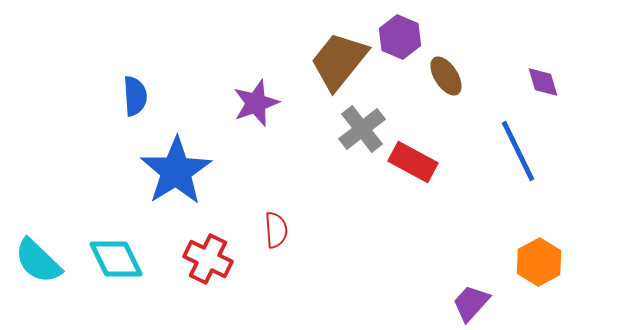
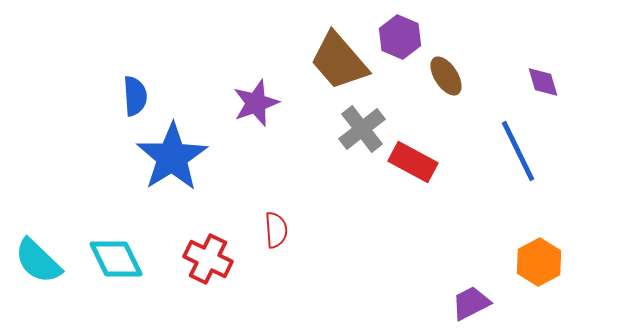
brown trapezoid: rotated 80 degrees counterclockwise
blue star: moved 4 px left, 14 px up
purple trapezoid: rotated 21 degrees clockwise
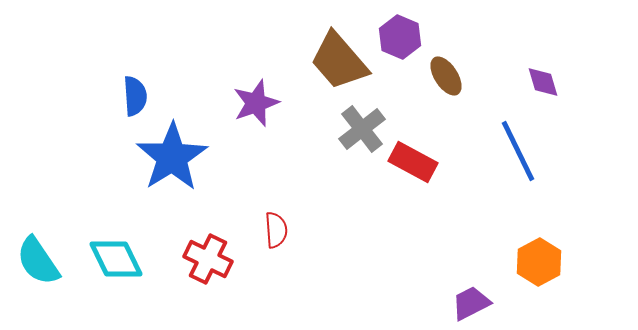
cyan semicircle: rotated 12 degrees clockwise
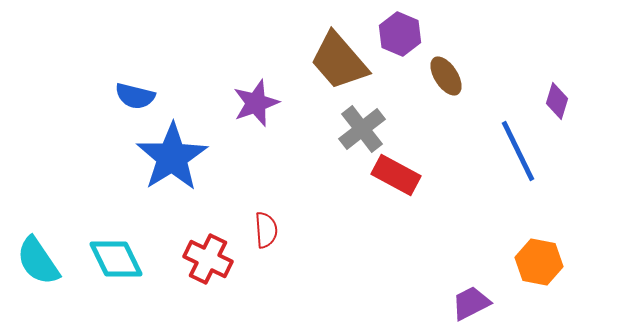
purple hexagon: moved 3 px up
purple diamond: moved 14 px right, 19 px down; rotated 33 degrees clockwise
blue semicircle: rotated 108 degrees clockwise
red rectangle: moved 17 px left, 13 px down
red semicircle: moved 10 px left
orange hexagon: rotated 21 degrees counterclockwise
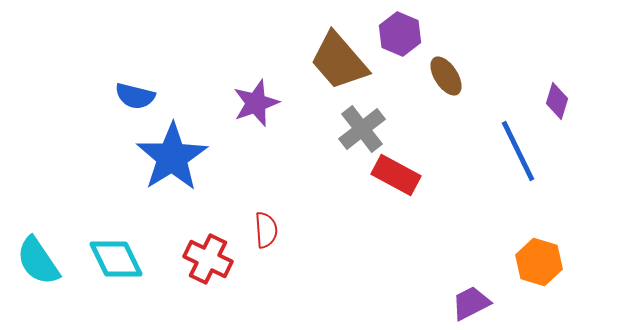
orange hexagon: rotated 6 degrees clockwise
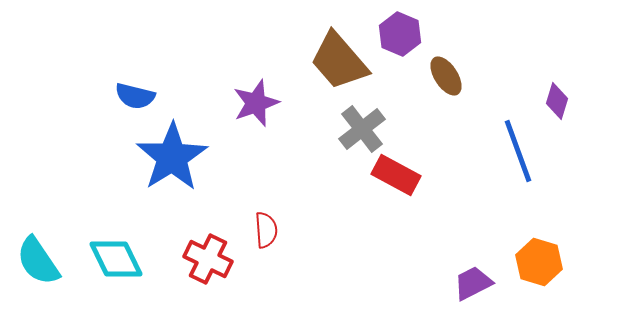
blue line: rotated 6 degrees clockwise
purple trapezoid: moved 2 px right, 20 px up
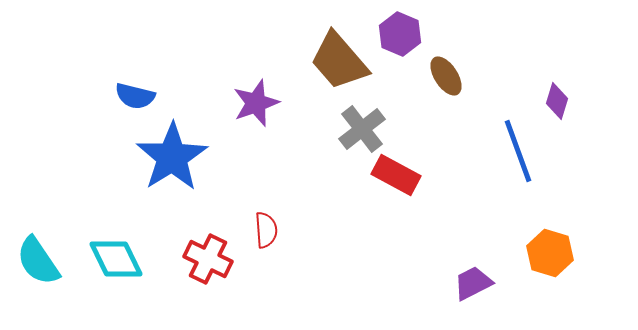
orange hexagon: moved 11 px right, 9 px up
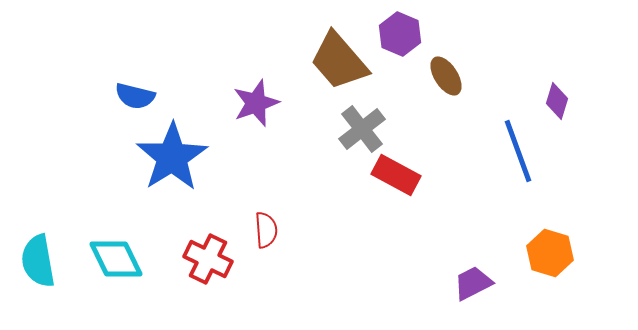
cyan semicircle: rotated 24 degrees clockwise
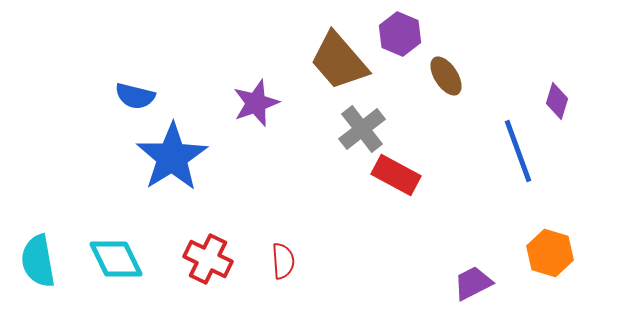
red semicircle: moved 17 px right, 31 px down
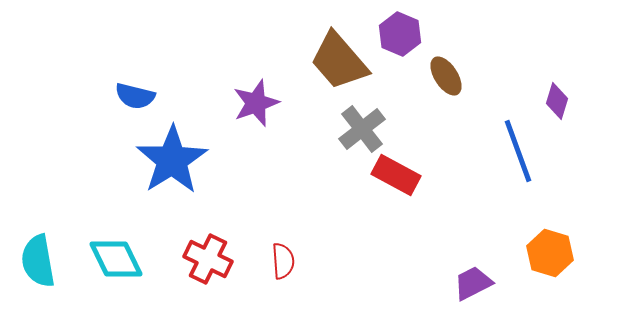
blue star: moved 3 px down
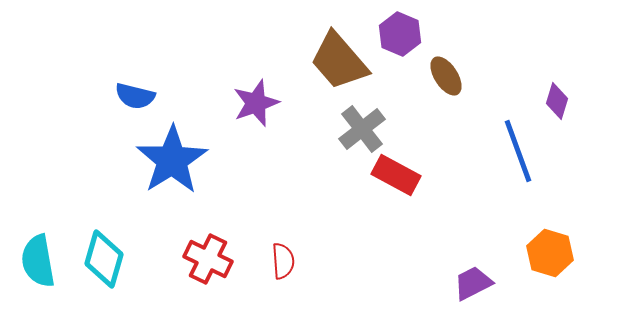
cyan diamond: moved 12 px left; rotated 42 degrees clockwise
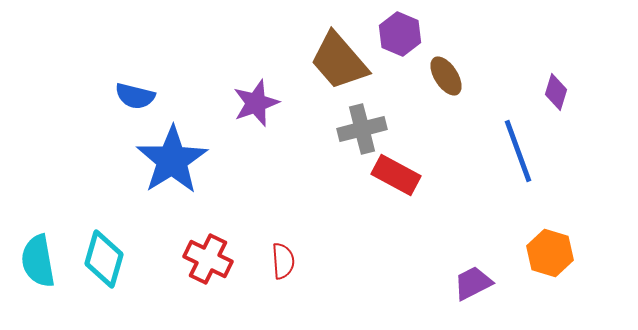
purple diamond: moved 1 px left, 9 px up
gray cross: rotated 24 degrees clockwise
